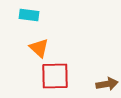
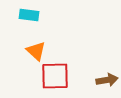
orange triangle: moved 3 px left, 3 px down
brown arrow: moved 4 px up
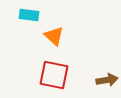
orange triangle: moved 18 px right, 15 px up
red square: moved 1 px left, 1 px up; rotated 12 degrees clockwise
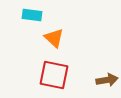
cyan rectangle: moved 3 px right
orange triangle: moved 2 px down
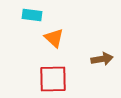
red square: moved 1 px left, 4 px down; rotated 12 degrees counterclockwise
brown arrow: moved 5 px left, 21 px up
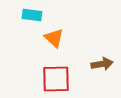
brown arrow: moved 5 px down
red square: moved 3 px right
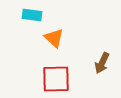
brown arrow: moved 1 px up; rotated 125 degrees clockwise
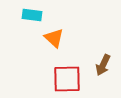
brown arrow: moved 1 px right, 2 px down
red square: moved 11 px right
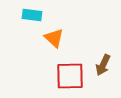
red square: moved 3 px right, 3 px up
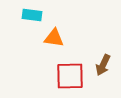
orange triangle: rotated 35 degrees counterclockwise
